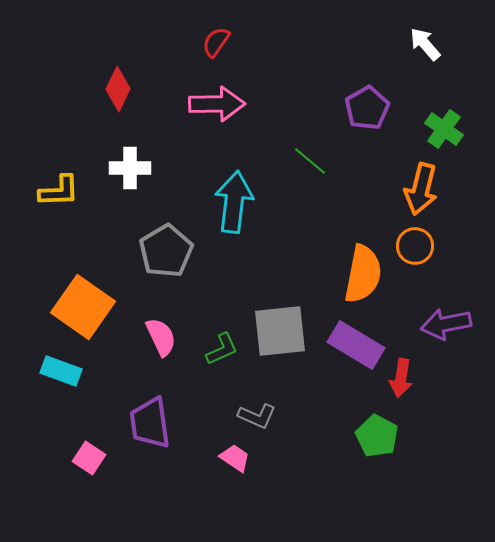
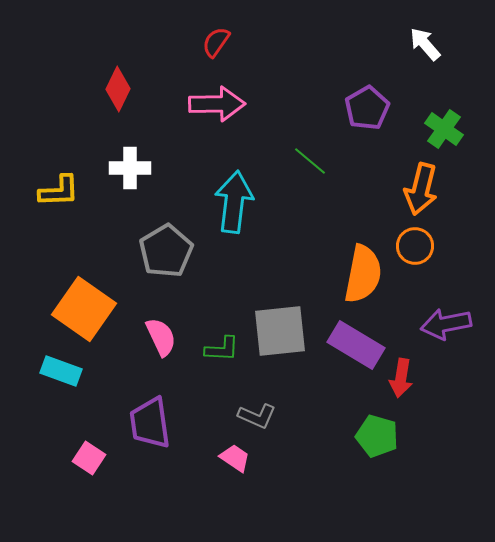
orange square: moved 1 px right, 2 px down
green L-shape: rotated 27 degrees clockwise
green pentagon: rotated 12 degrees counterclockwise
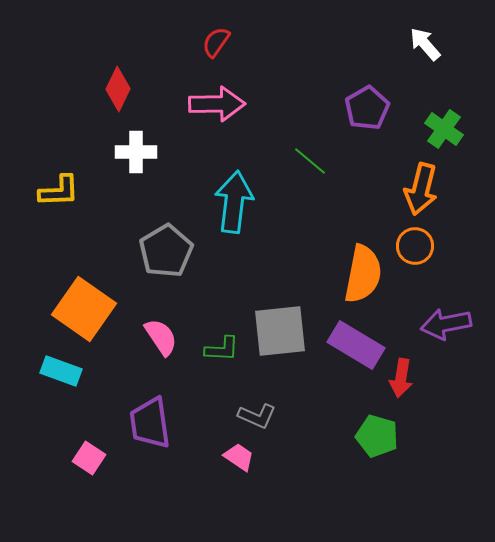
white cross: moved 6 px right, 16 px up
pink semicircle: rotated 9 degrees counterclockwise
pink trapezoid: moved 4 px right, 1 px up
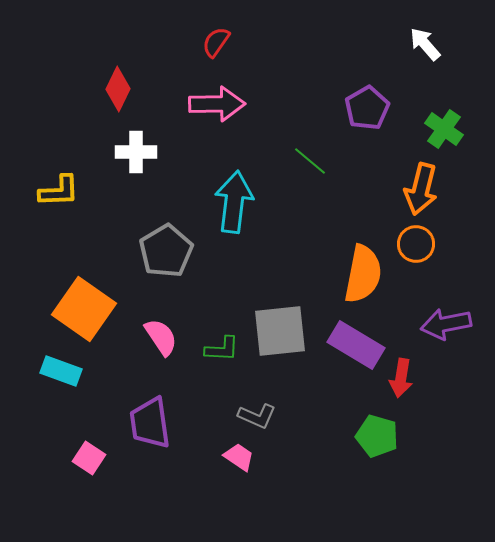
orange circle: moved 1 px right, 2 px up
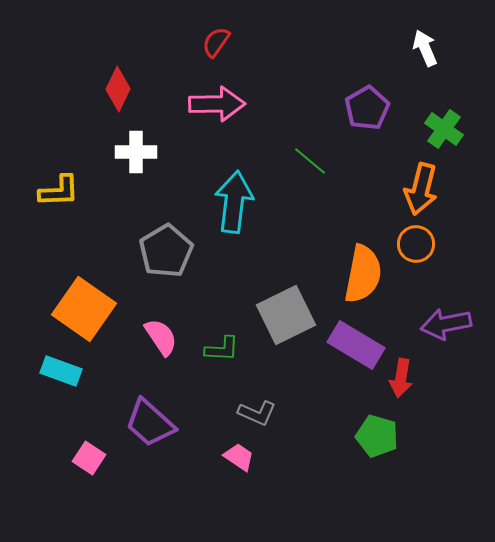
white arrow: moved 4 px down; rotated 18 degrees clockwise
gray square: moved 6 px right, 16 px up; rotated 20 degrees counterclockwise
gray L-shape: moved 3 px up
purple trapezoid: rotated 40 degrees counterclockwise
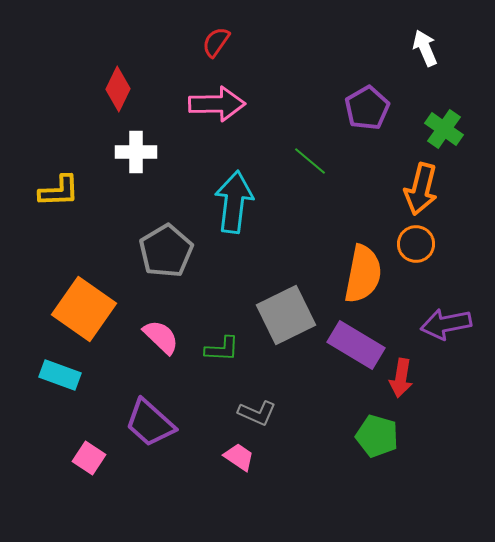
pink semicircle: rotated 12 degrees counterclockwise
cyan rectangle: moved 1 px left, 4 px down
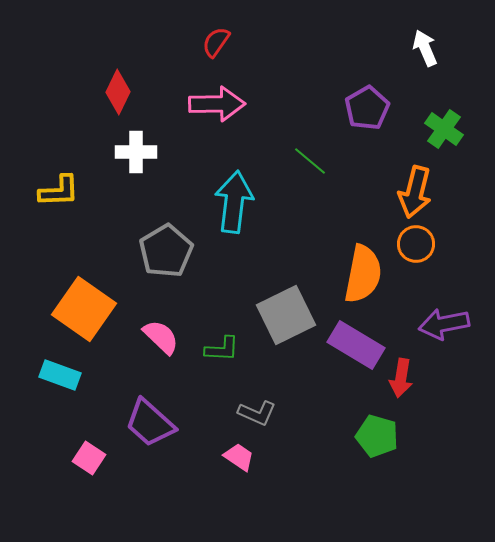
red diamond: moved 3 px down
orange arrow: moved 6 px left, 3 px down
purple arrow: moved 2 px left
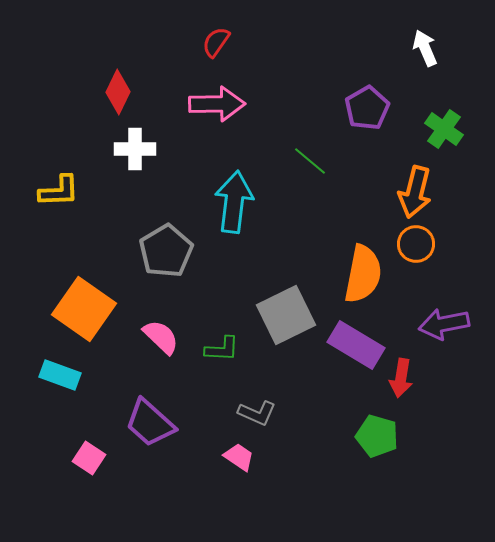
white cross: moved 1 px left, 3 px up
